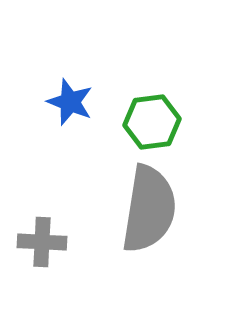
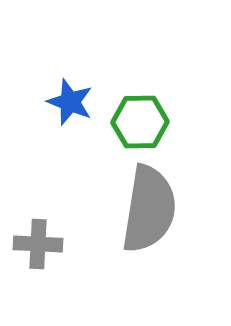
green hexagon: moved 12 px left; rotated 6 degrees clockwise
gray cross: moved 4 px left, 2 px down
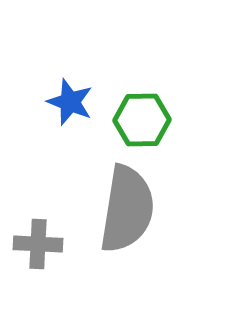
green hexagon: moved 2 px right, 2 px up
gray semicircle: moved 22 px left
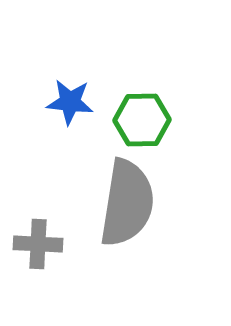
blue star: rotated 15 degrees counterclockwise
gray semicircle: moved 6 px up
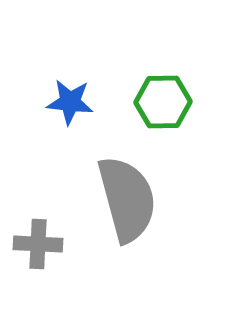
green hexagon: moved 21 px right, 18 px up
gray semicircle: moved 4 px up; rotated 24 degrees counterclockwise
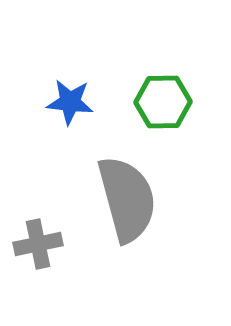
gray cross: rotated 15 degrees counterclockwise
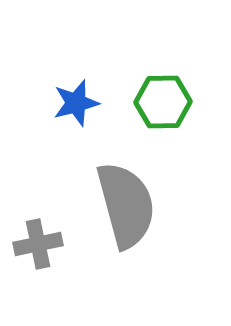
blue star: moved 6 px right, 1 px down; rotated 21 degrees counterclockwise
gray semicircle: moved 1 px left, 6 px down
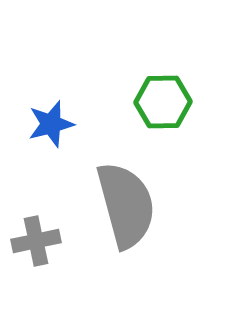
blue star: moved 25 px left, 21 px down
gray cross: moved 2 px left, 3 px up
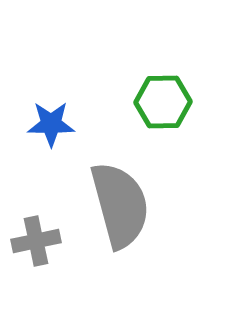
blue star: rotated 15 degrees clockwise
gray semicircle: moved 6 px left
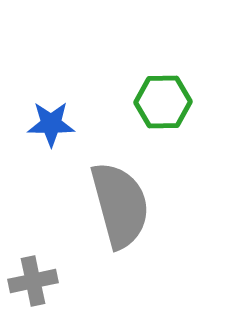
gray cross: moved 3 px left, 40 px down
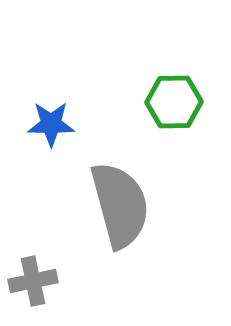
green hexagon: moved 11 px right
